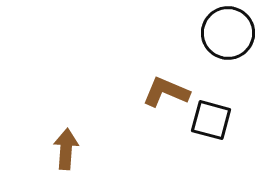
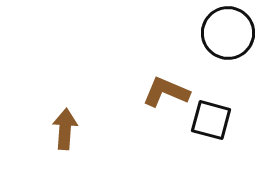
brown arrow: moved 1 px left, 20 px up
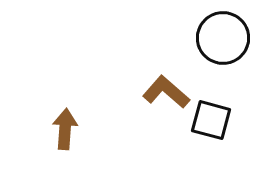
black circle: moved 5 px left, 5 px down
brown L-shape: rotated 18 degrees clockwise
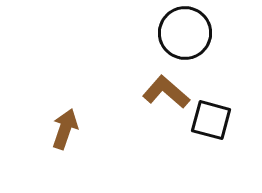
black circle: moved 38 px left, 5 px up
brown arrow: rotated 15 degrees clockwise
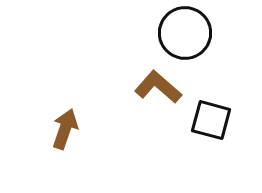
brown L-shape: moved 8 px left, 5 px up
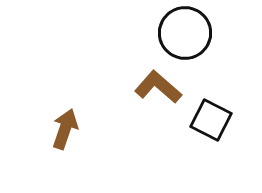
black square: rotated 12 degrees clockwise
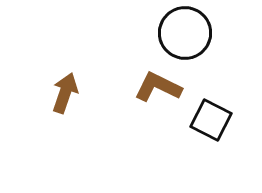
brown L-shape: rotated 15 degrees counterclockwise
brown arrow: moved 36 px up
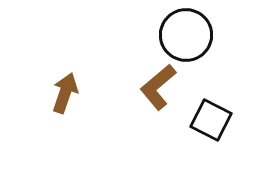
black circle: moved 1 px right, 2 px down
brown L-shape: rotated 66 degrees counterclockwise
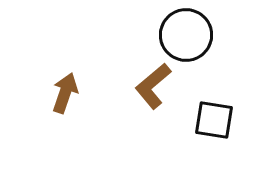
brown L-shape: moved 5 px left, 1 px up
black square: moved 3 px right; rotated 18 degrees counterclockwise
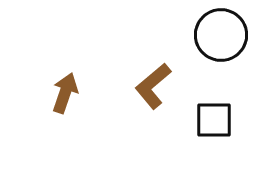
black circle: moved 35 px right
black square: rotated 9 degrees counterclockwise
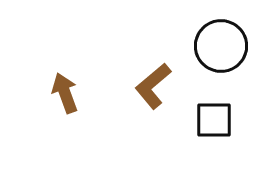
black circle: moved 11 px down
brown arrow: rotated 39 degrees counterclockwise
